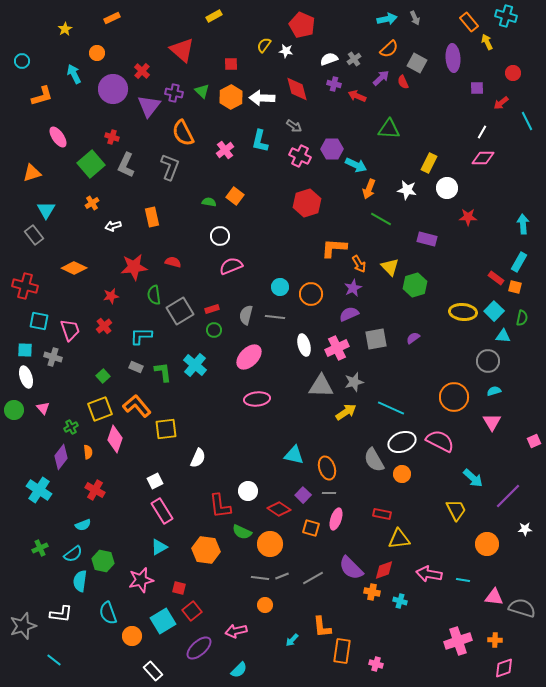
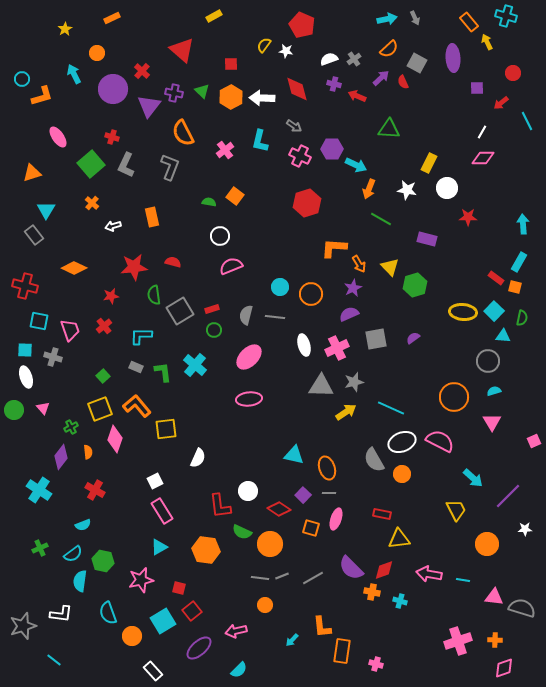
cyan circle at (22, 61): moved 18 px down
orange cross at (92, 203): rotated 16 degrees counterclockwise
pink ellipse at (257, 399): moved 8 px left
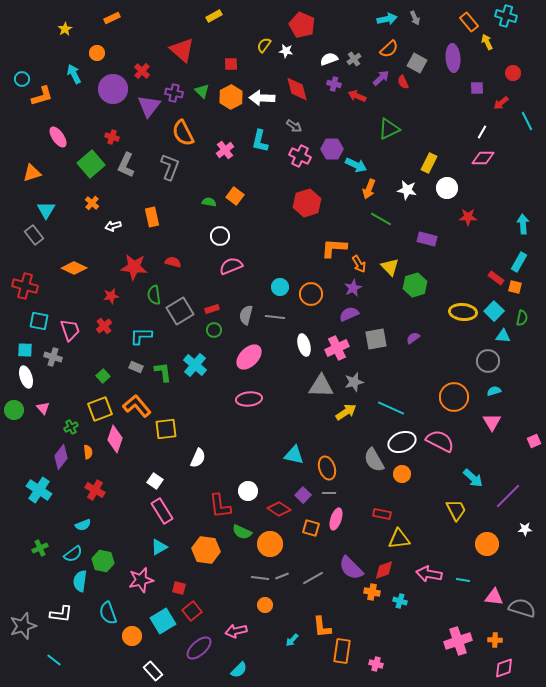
green triangle at (389, 129): rotated 30 degrees counterclockwise
red star at (134, 267): rotated 12 degrees clockwise
white square at (155, 481): rotated 28 degrees counterclockwise
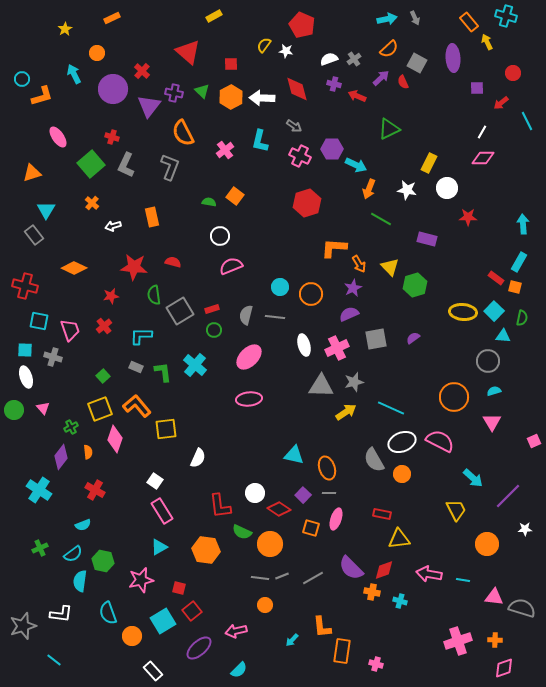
red triangle at (182, 50): moved 6 px right, 2 px down
white circle at (248, 491): moved 7 px right, 2 px down
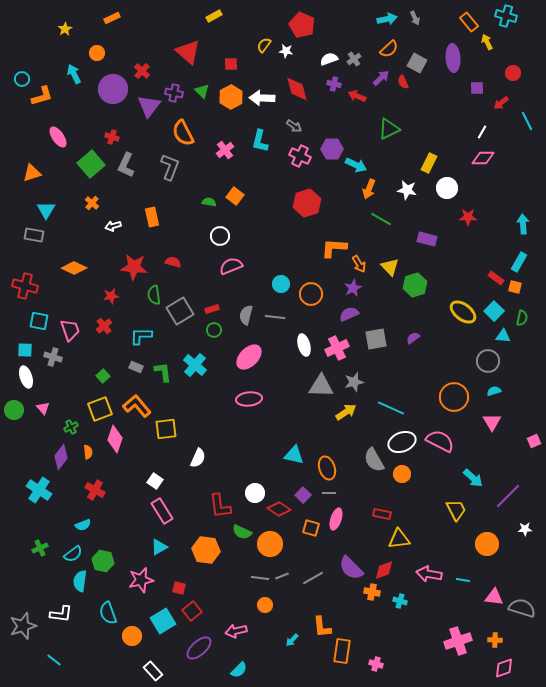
gray rectangle at (34, 235): rotated 42 degrees counterclockwise
cyan circle at (280, 287): moved 1 px right, 3 px up
yellow ellipse at (463, 312): rotated 32 degrees clockwise
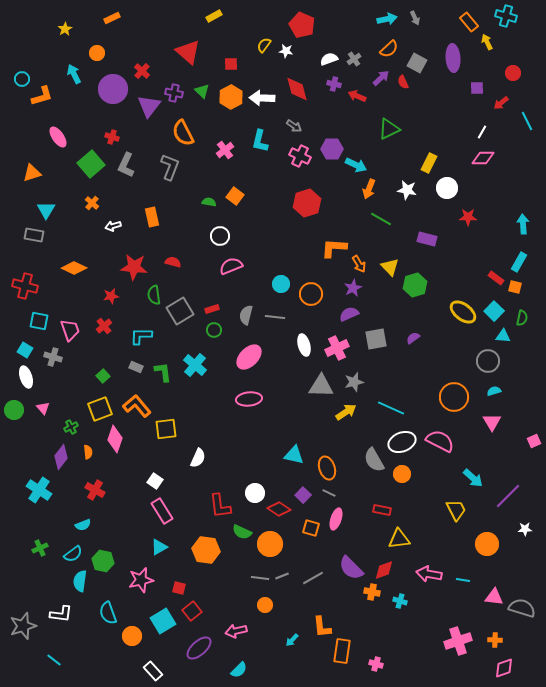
cyan square at (25, 350): rotated 28 degrees clockwise
gray line at (329, 493): rotated 24 degrees clockwise
red rectangle at (382, 514): moved 4 px up
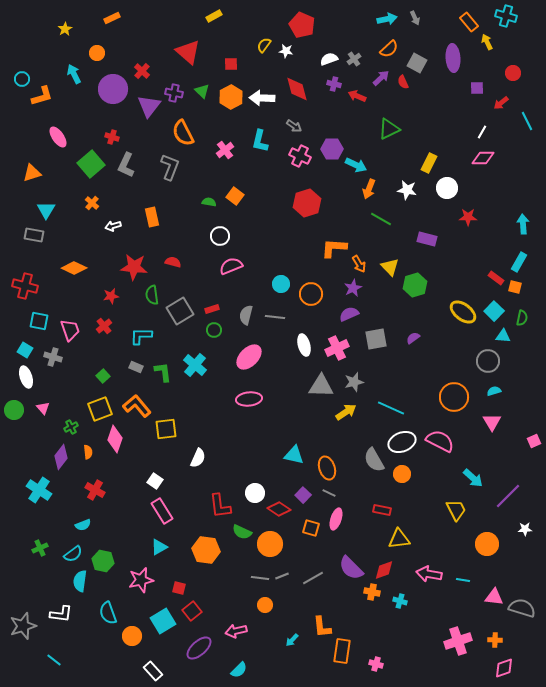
green semicircle at (154, 295): moved 2 px left
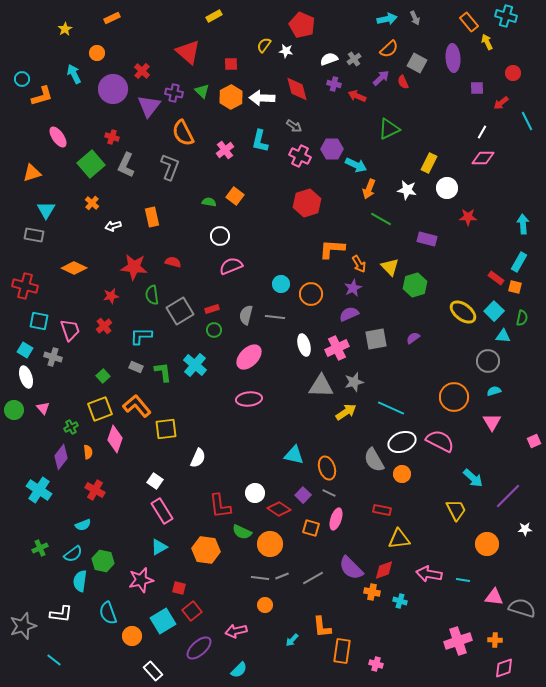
orange L-shape at (334, 248): moved 2 px left, 1 px down
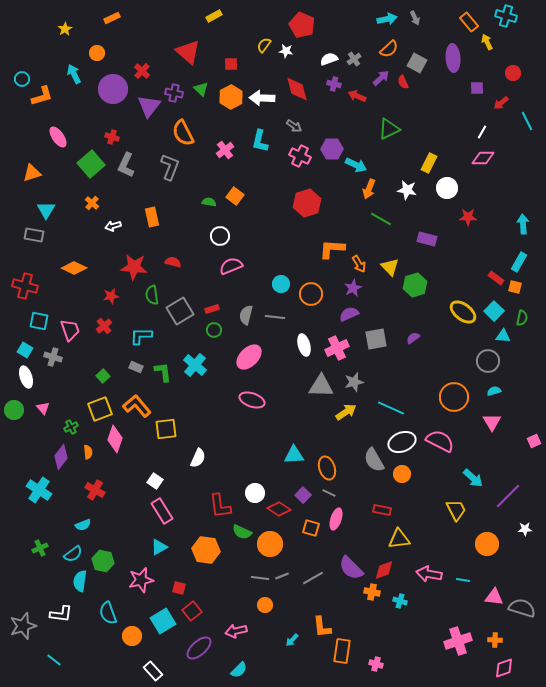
green triangle at (202, 91): moved 1 px left, 2 px up
pink ellipse at (249, 399): moved 3 px right, 1 px down; rotated 25 degrees clockwise
cyan triangle at (294, 455): rotated 15 degrees counterclockwise
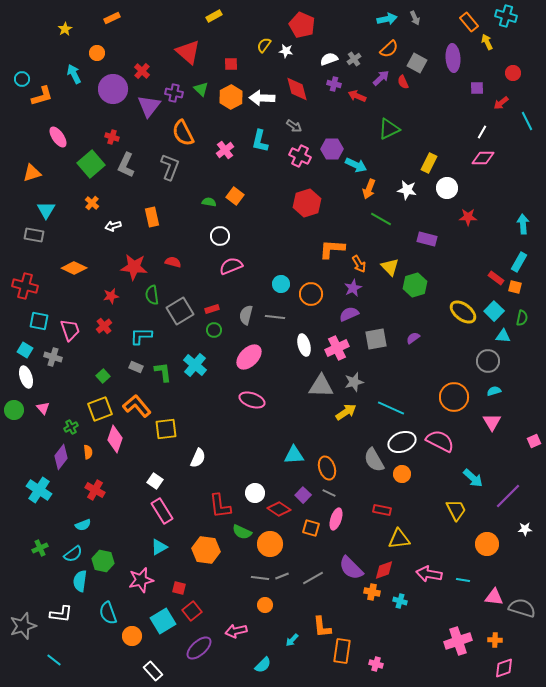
cyan semicircle at (239, 670): moved 24 px right, 5 px up
